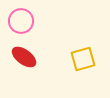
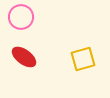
pink circle: moved 4 px up
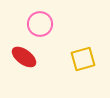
pink circle: moved 19 px right, 7 px down
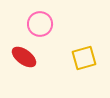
yellow square: moved 1 px right, 1 px up
